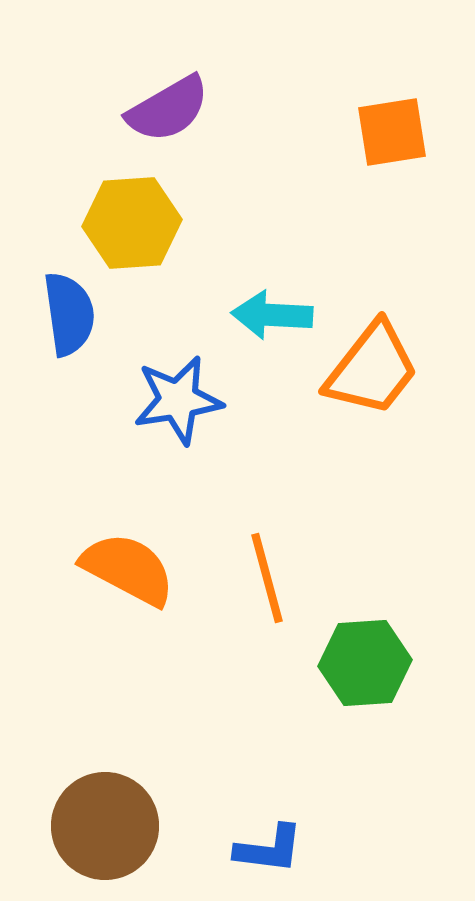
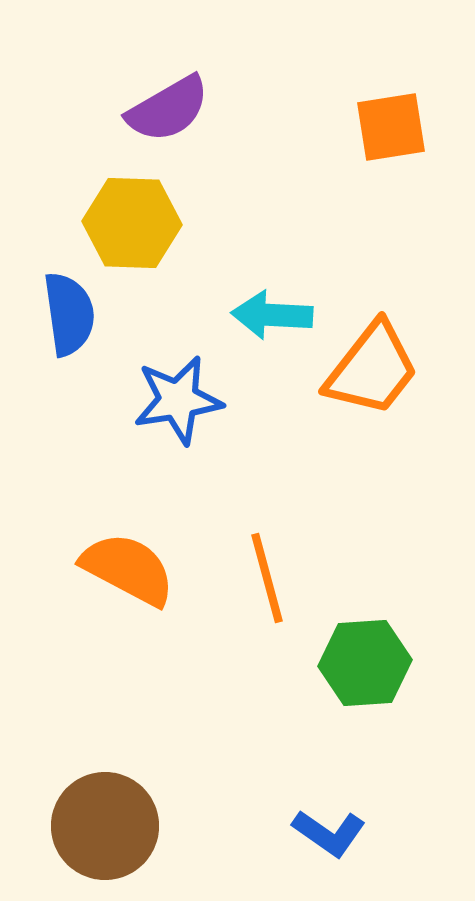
orange square: moved 1 px left, 5 px up
yellow hexagon: rotated 6 degrees clockwise
blue L-shape: moved 60 px right, 16 px up; rotated 28 degrees clockwise
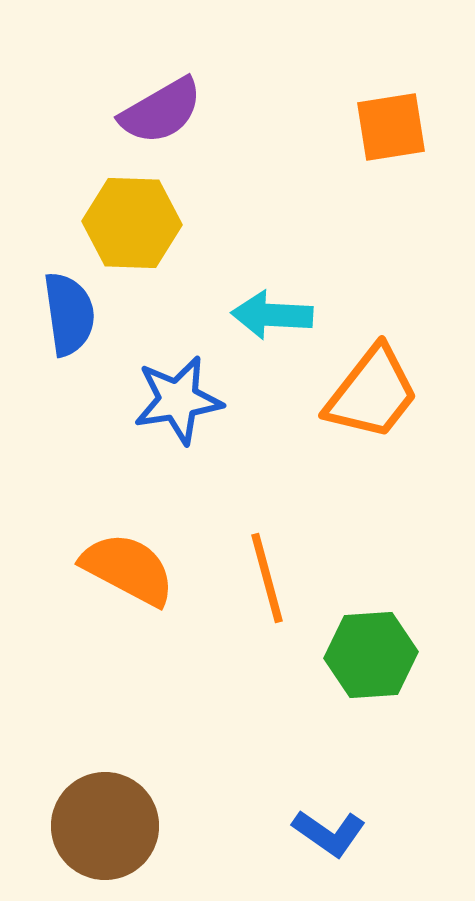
purple semicircle: moved 7 px left, 2 px down
orange trapezoid: moved 24 px down
green hexagon: moved 6 px right, 8 px up
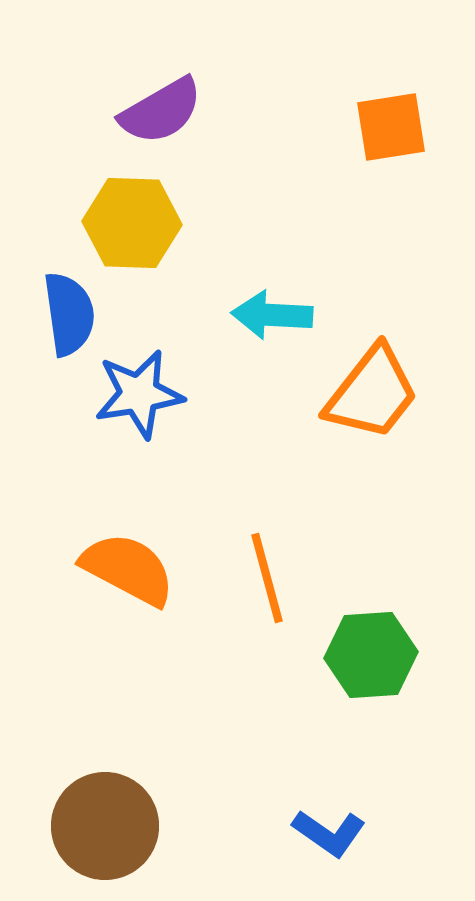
blue star: moved 39 px left, 6 px up
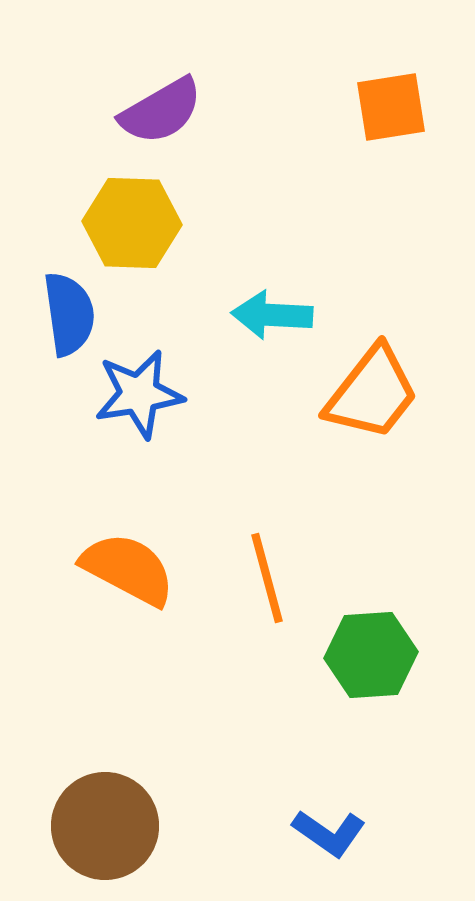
orange square: moved 20 px up
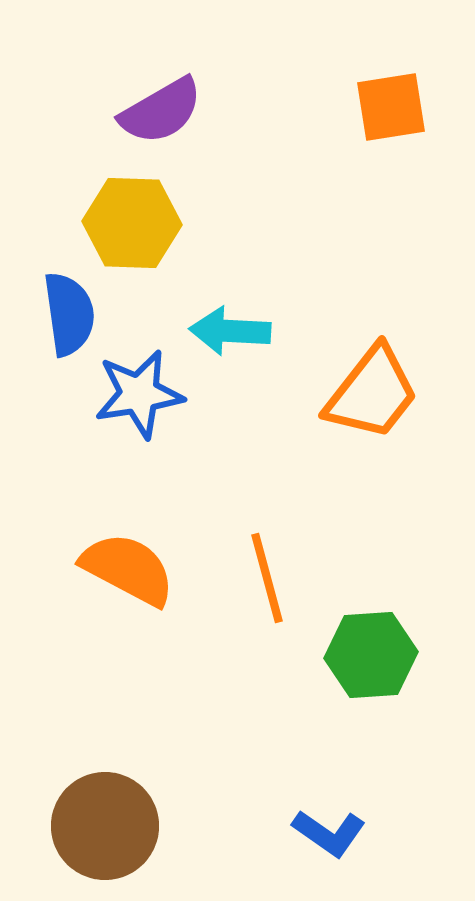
cyan arrow: moved 42 px left, 16 px down
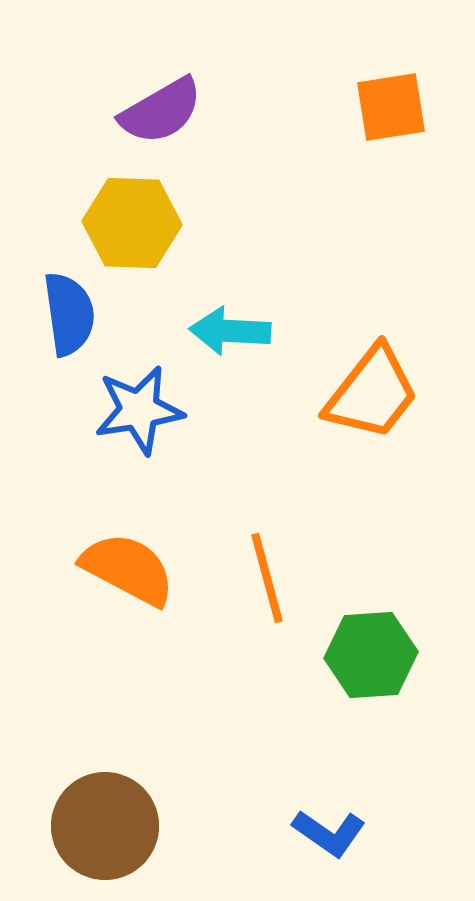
blue star: moved 16 px down
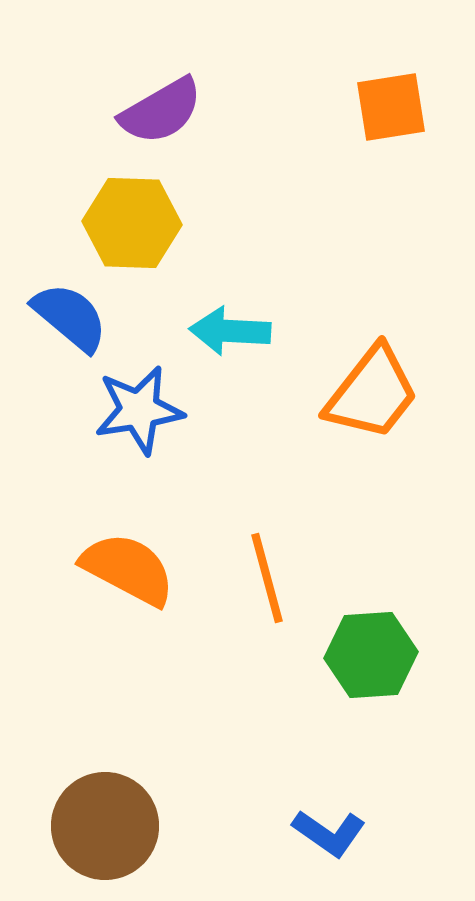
blue semicircle: moved 1 px right, 3 px down; rotated 42 degrees counterclockwise
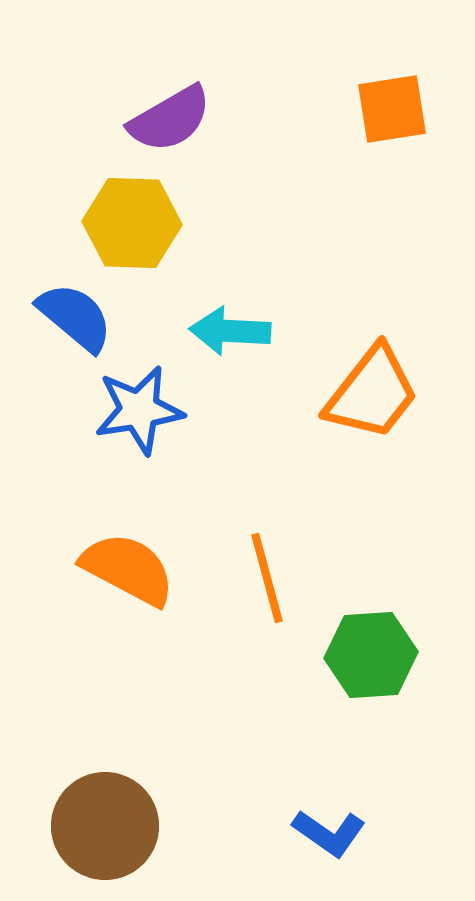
orange square: moved 1 px right, 2 px down
purple semicircle: moved 9 px right, 8 px down
blue semicircle: moved 5 px right
